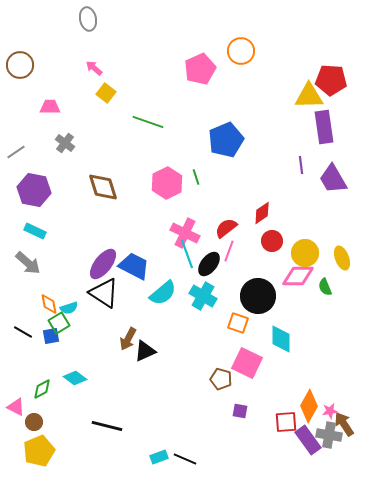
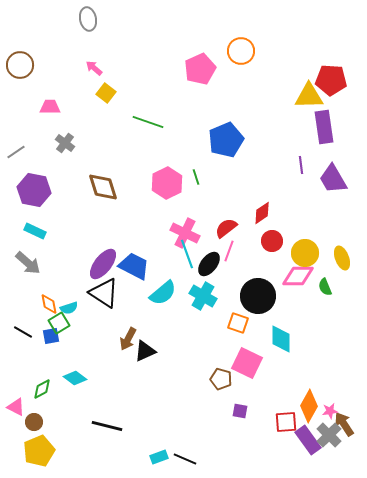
gray cross at (329, 435): rotated 35 degrees clockwise
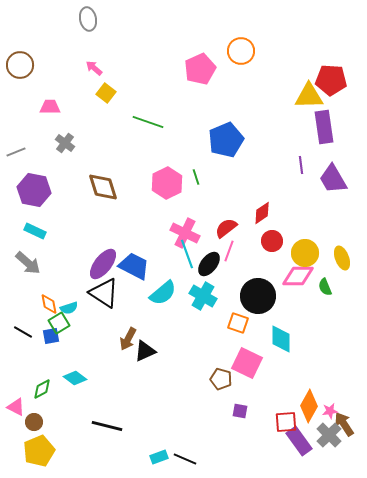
gray line at (16, 152): rotated 12 degrees clockwise
purple rectangle at (308, 440): moved 9 px left, 1 px down
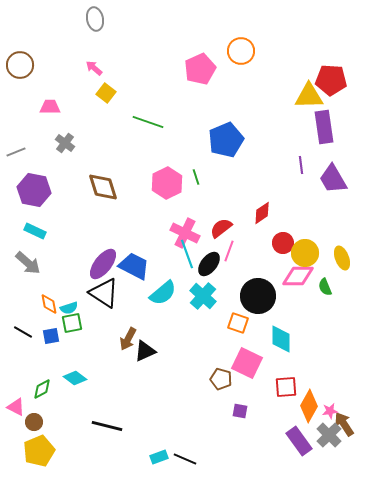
gray ellipse at (88, 19): moved 7 px right
red semicircle at (226, 228): moved 5 px left
red circle at (272, 241): moved 11 px right, 2 px down
cyan cross at (203, 296): rotated 12 degrees clockwise
green square at (59, 323): moved 13 px right; rotated 20 degrees clockwise
red square at (286, 422): moved 35 px up
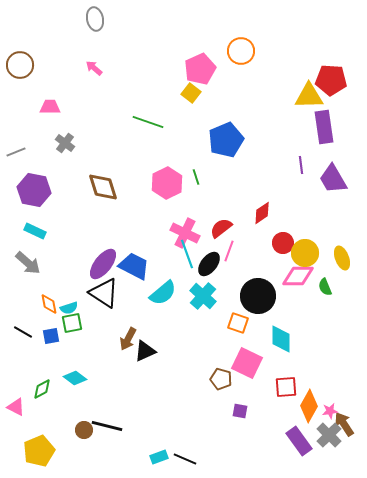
yellow square at (106, 93): moved 85 px right
brown circle at (34, 422): moved 50 px right, 8 px down
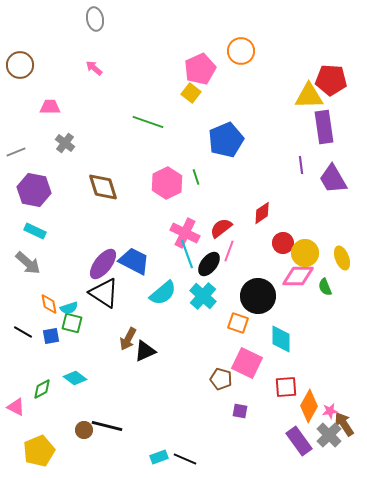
blue trapezoid at (134, 266): moved 5 px up
green square at (72, 323): rotated 25 degrees clockwise
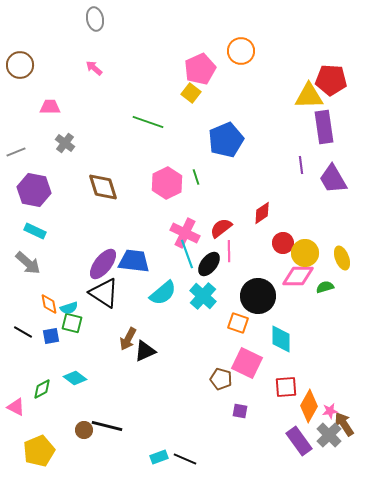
pink line at (229, 251): rotated 20 degrees counterclockwise
blue trapezoid at (134, 261): rotated 20 degrees counterclockwise
green semicircle at (325, 287): rotated 96 degrees clockwise
